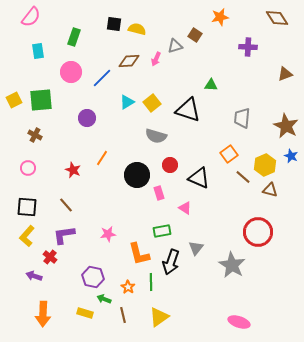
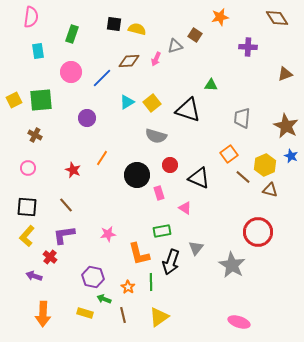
pink semicircle at (31, 17): rotated 30 degrees counterclockwise
green rectangle at (74, 37): moved 2 px left, 3 px up
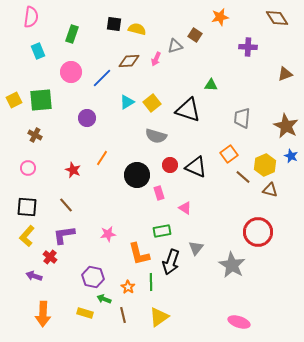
cyan rectangle at (38, 51): rotated 14 degrees counterclockwise
black triangle at (199, 178): moved 3 px left, 11 px up
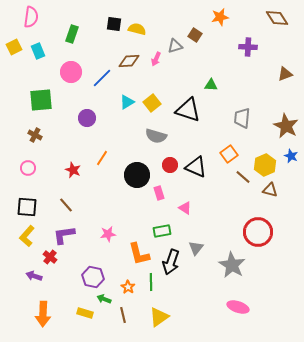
yellow square at (14, 100): moved 53 px up
pink ellipse at (239, 322): moved 1 px left, 15 px up
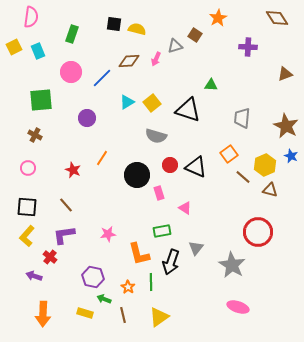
orange star at (220, 17): moved 2 px left, 1 px down; rotated 18 degrees counterclockwise
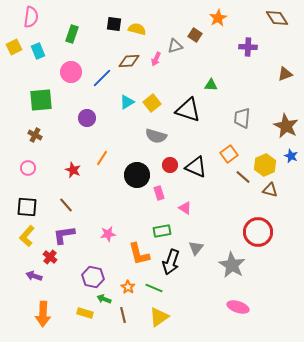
green line at (151, 282): moved 3 px right, 6 px down; rotated 66 degrees counterclockwise
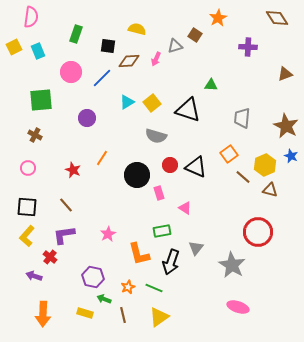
black square at (114, 24): moved 6 px left, 22 px down
green rectangle at (72, 34): moved 4 px right
pink star at (108, 234): rotated 21 degrees counterclockwise
orange star at (128, 287): rotated 16 degrees clockwise
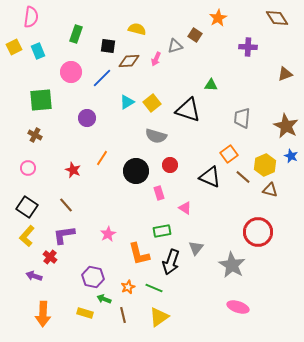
black triangle at (196, 167): moved 14 px right, 10 px down
black circle at (137, 175): moved 1 px left, 4 px up
black square at (27, 207): rotated 30 degrees clockwise
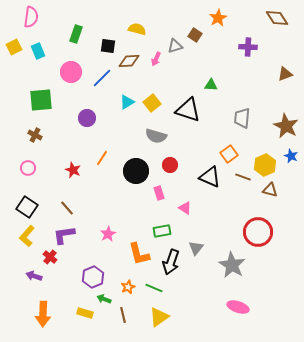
brown line at (243, 177): rotated 21 degrees counterclockwise
brown line at (66, 205): moved 1 px right, 3 px down
purple hexagon at (93, 277): rotated 25 degrees clockwise
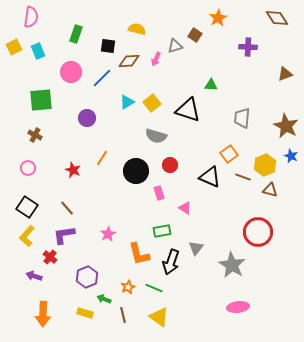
purple hexagon at (93, 277): moved 6 px left
pink ellipse at (238, 307): rotated 25 degrees counterclockwise
yellow triangle at (159, 317): rotated 50 degrees counterclockwise
